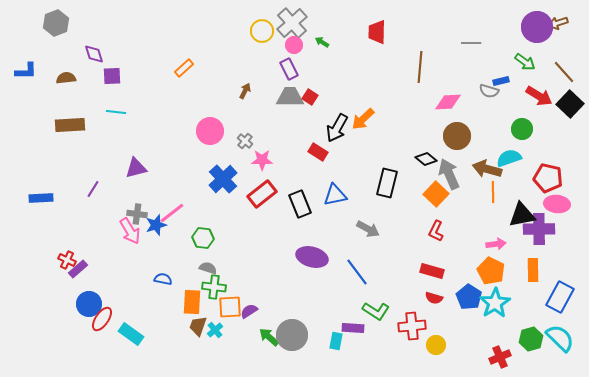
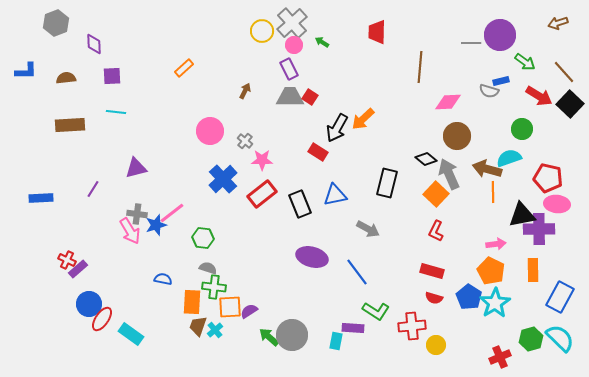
purple circle at (537, 27): moved 37 px left, 8 px down
purple diamond at (94, 54): moved 10 px up; rotated 15 degrees clockwise
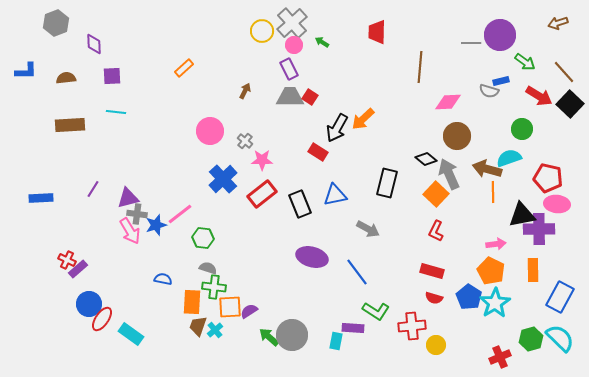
purple triangle at (136, 168): moved 8 px left, 30 px down
pink line at (172, 213): moved 8 px right, 1 px down
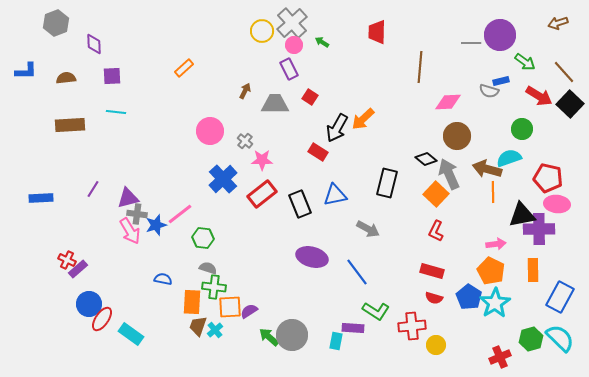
gray trapezoid at (290, 97): moved 15 px left, 7 px down
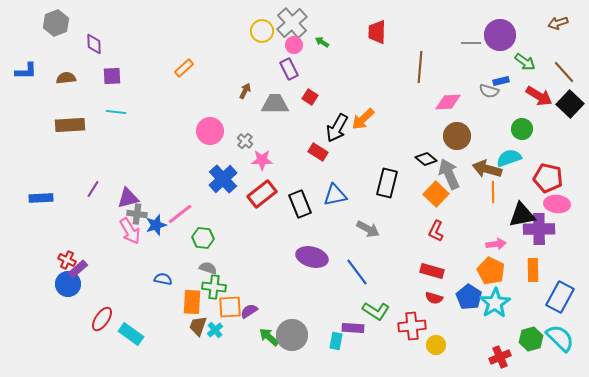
blue circle at (89, 304): moved 21 px left, 20 px up
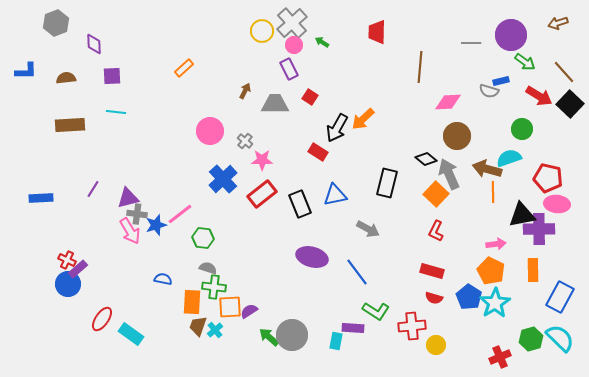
purple circle at (500, 35): moved 11 px right
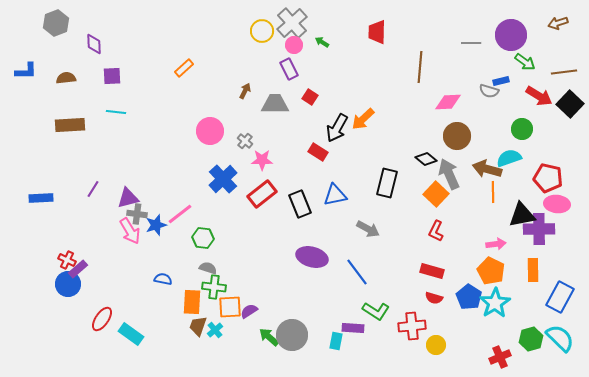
brown line at (564, 72): rotated 55 degrees counterclockwise
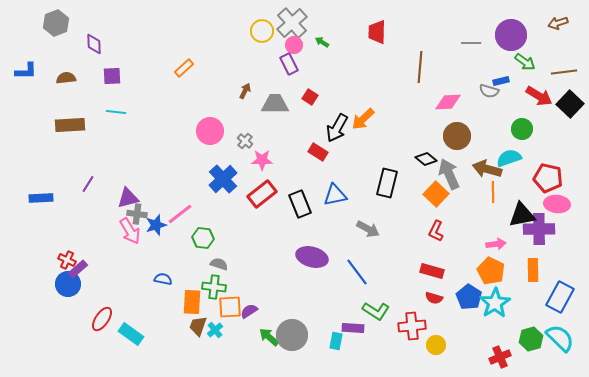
purple rectangle at (289, 69): moved 5 px up
purple line at (93, 189): moved 5 px left, 5 px up
gray semicircle at (208, 268): moved 11 px right, 4 px up
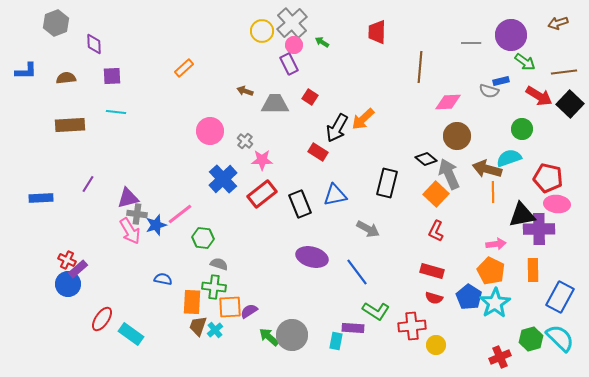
brown arrow at (245, 91): rotated 98 degrees counterclockwise
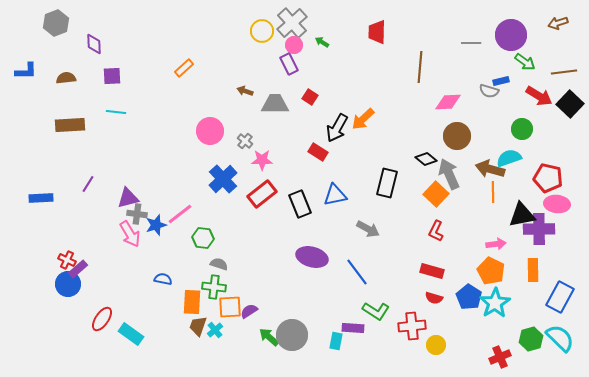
brown arrow at (487, 169): moved 3 px right
pink arrow at (130, 231): moved 3 px down
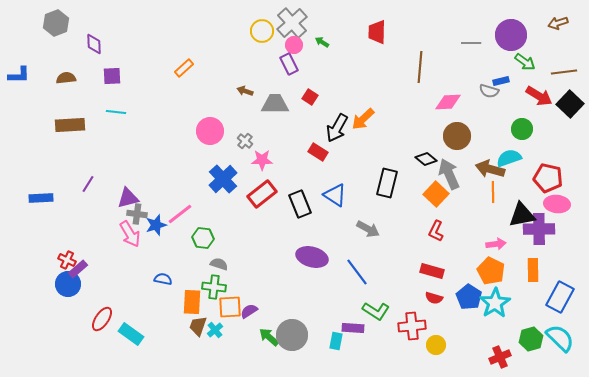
blue L-shape at (26, 71): moved 7 px left, 4 px down
blue triangle at (335, 195): rotated 45 degrees clockwise
